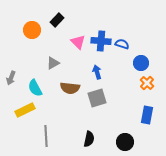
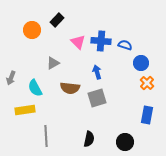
blue semicircle: moved 3 px right, 1 px down
yellow rectangle: rotated 18 degrees clockwise
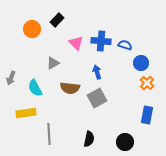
orange circle: moved 1 px up
pink triangle: moved 2 px left, 1 px down
gray square: rotated 12 degrees counterclockwise
yellow rectangle: moved 1 px right, 3 px down
gray line: moved 3 px right, 2 px up
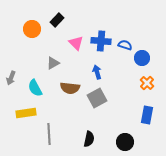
blue circle: moved 1 px right, 5 px up
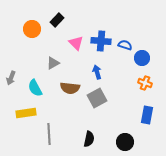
orange cross: moved 2 px left; rotated 24 degrees counterclockwise
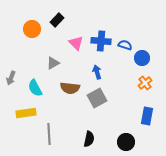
orange cross: rotated 32 degrees clockwise
blue rectangle: moved 1 px down
black circle: moved 1 px right
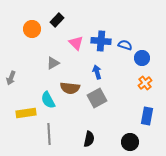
cyan semicircle: moved 13 px right, 12 px down
black circle: moved 4 px right
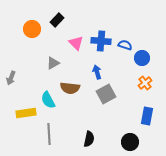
gray square: moved 9 px right, 4 px up
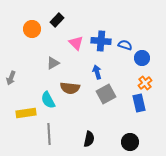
blue rectangle: moved 8 px left, 13 px up; rotated 24 degrees counterclockwise
